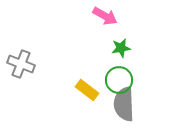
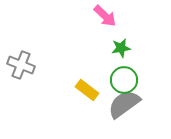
pink arrow: rotated 15 degrees clockwise
gray cross: moved 1 px down
green circle: moved 5 px right
gray semicircle: rotated 56 degrees clockwise
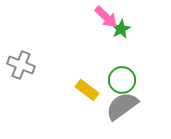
pink arrow: moved 1 px right, 1 px down
green star: moved 19 px up; rotated 18 degrees counterclockwise
green circle: moved 2 px left
gray semicircle: moved 2 px left, 2 px down
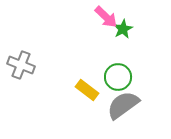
green star: moved 2 px right
green circle: moved 4 px left, 3 px up
gray semicircle: moved 1 px right, 1 px up
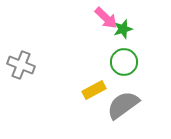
pink arrow: moved 1 px down
green star: rotated 12 degrees clockwise
green circle: moved 6 px right, 15 px up
yellow rectangle: moved 7 px right; rotated 65 degrees counterclockwise
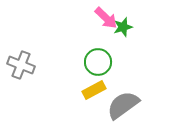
green star: moved 2 px up
green circle: moved 26 px left
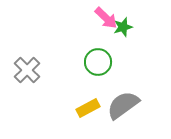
gray cross: moved 6 px right, 5 px down; rotated 24 degrees clockwise
yellow rectangle: moved 6 px left, 18 px down
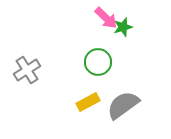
gray cross: rotated 12 degrees clockwise
yellow rectangle: moved 6 px up
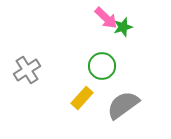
green circle: moved 4 px right, 4 px down
yellow rectangle: moved 6 px left, 4 px up; rotated 20 degrees counterclockwise
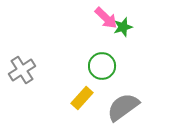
gray cross: moved 5 px left
gray semicircle: moved 2 px down
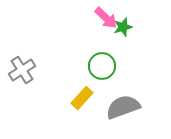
gray semicircle: rotated 16 degrees clockwise
